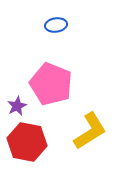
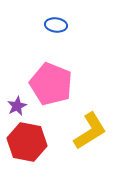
blue ellipse: rotated 15 degrees clockwise
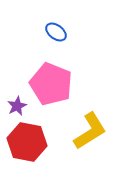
blue ellipse: moved 7 px down; rotated 30 degrees clockwise
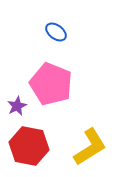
yellow L-shape: moved 16 px down
red hexagon: moved 2 px right, 4 px down
